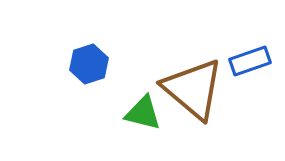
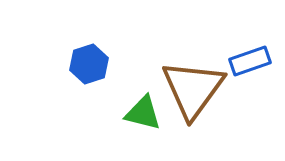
brown triangle: rotated 26 degrees clockwise
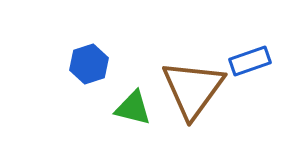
green triangle: moved 10 px left, 5 px up
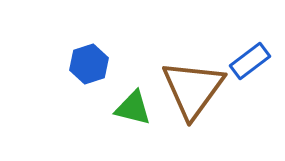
blue rectangle: rotated 18 degrees counterclockwise
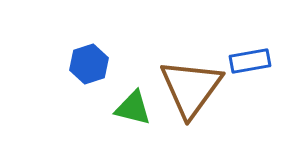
blue rectangle: rotated 27 degrees clockwise
brown triangle: moved 2 px left, 1 px up
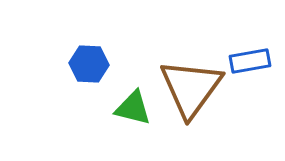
blue hexagon: rotated 21 degrees clockwise
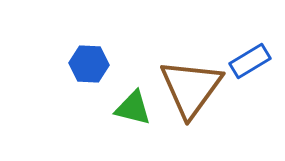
blue rectangle: rotated 21 degrees counterclockwise
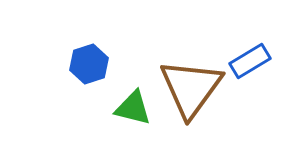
blue hexagon: rotated 21 degrees counterclockwise
